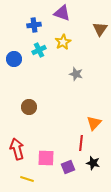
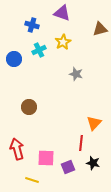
blue cross: moved 2 px left; rotated 24 degrees clockwise
brown triangle: rotated 42 degrees clockwise
yellow line: moved 5 px right, 1 px down
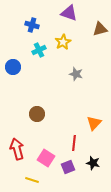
purple triangle: moved 7 px right
blue circle: moved 1 px left, 8 px down
brown circle: moved 8 px right, 7 px down
red line: moved 7 px left
pink square: rotated 30 degrees clockwise
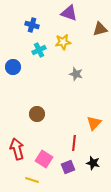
yellow star: rotated 21 degrees clockwise
pink square: moved 2 px left, 1 px down
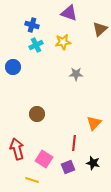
brown triangle: rotated 28 degrees counterclockwise
cyan cross: moved 3 px left, 5 px up
gray star: rotated 16 degrees counterclockwise
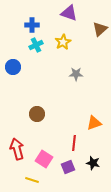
blue cross: rotated 16 degrees counterclockwise
yellow star: rotated 21 degrees counterclockwise
orange triangle: rotated 28 degrees clockwise
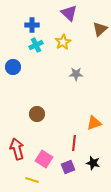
purple triangle: rotated 24 degrees clockwise
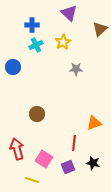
gray star: moved 5 px up
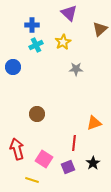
black star: rotated 24 degrees clockwise
